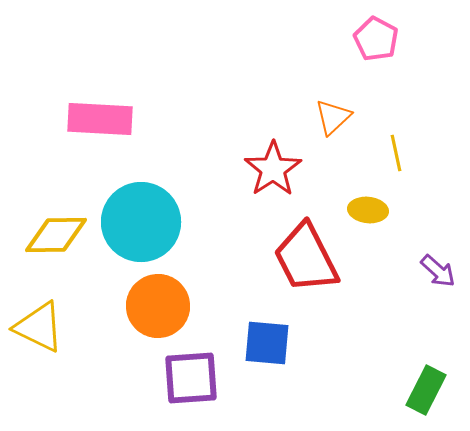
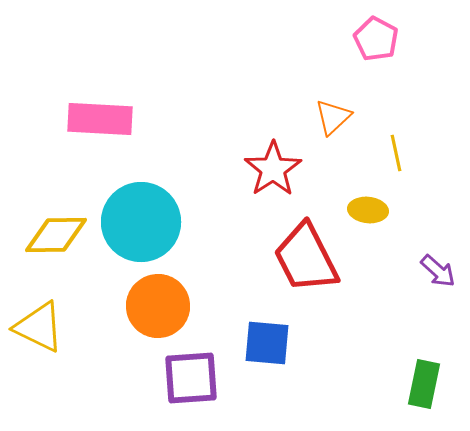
green rectangle: moved 2 px left, 6 px up; rotated 15 degrees counterclockwise
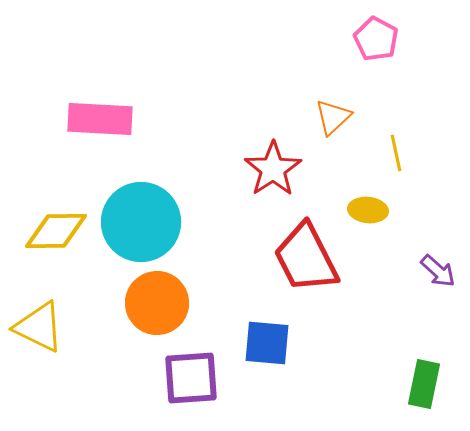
yellow diamond: moved 4 px up
orange circle: moved 1 px left, 3 px up
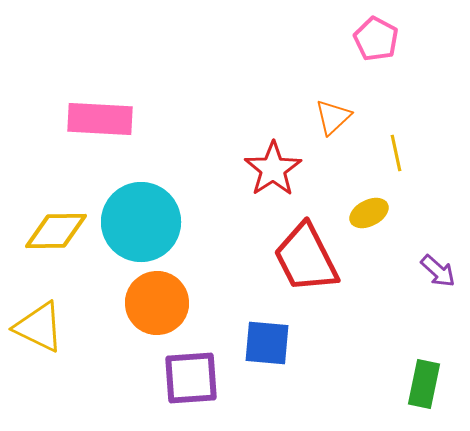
yellow ellipse: moved 1 px right, 3 px down; rotated 33 degrees counterclockwise
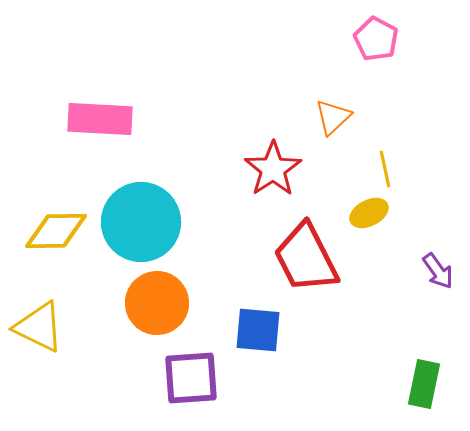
yellow line: moved 11 px left, 16 px down
purple arrow: rotated 12 degrees clockwise
blue square: moved 9 px left, 13 px up
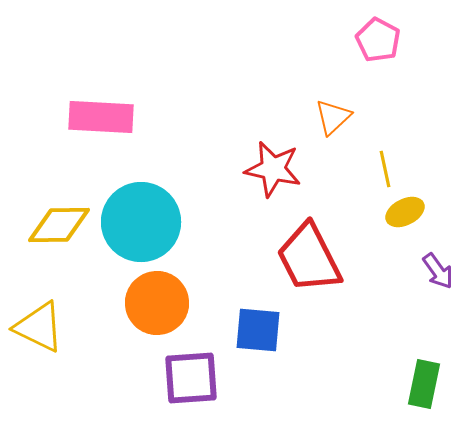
pink pentagon: moved 2 px right, 1 px down
pink rectangle: moved 1 px right, 2 px up
red star: rotated 26 degrees counterclockwise
yellow ellipse: moved 36 px right, 1 px up
yellow diamond: moved 3 px right, 6 px up
red trapezoid: moved 3 px right
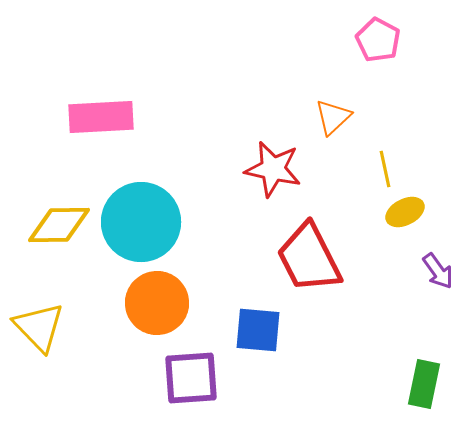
pink rectangle: rotated 6 degrees counterclockwise
yellow triangle: rotated 20 degrees clockwise
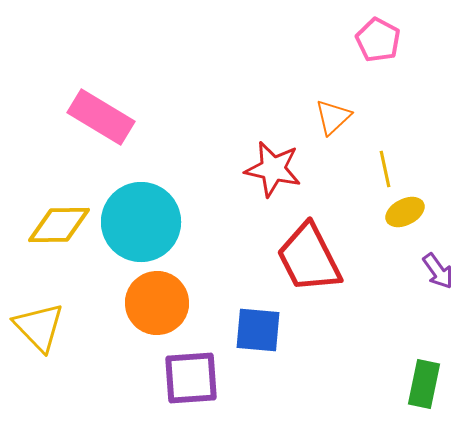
pink rectangle: rotated 34 degrees clockwise
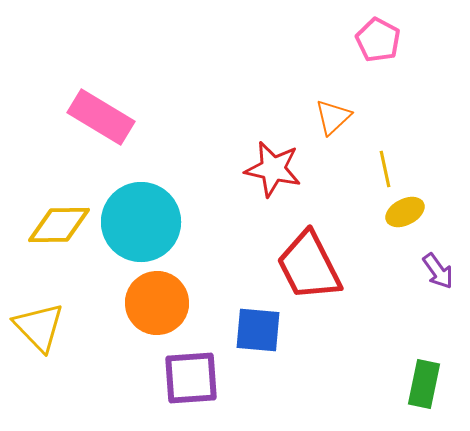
red trapezoid: moved 8 px down
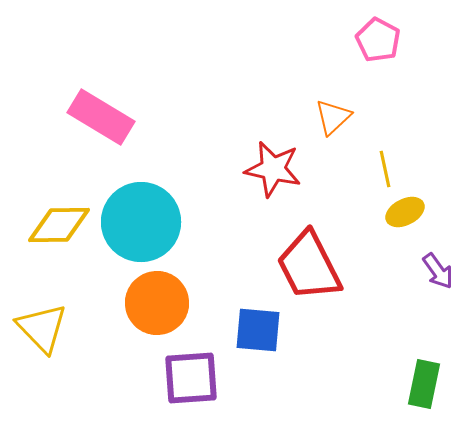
yellow triangle: moved 3 px right, 1 px down
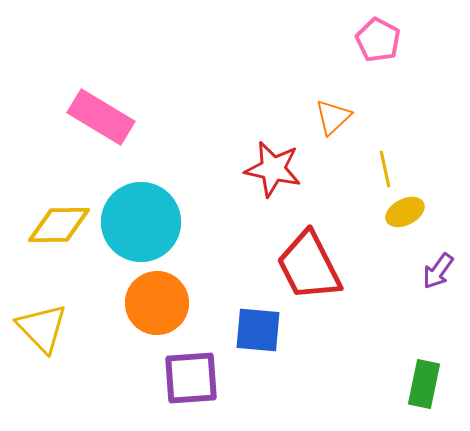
purple arrow: rotated 72 degrees clockwise
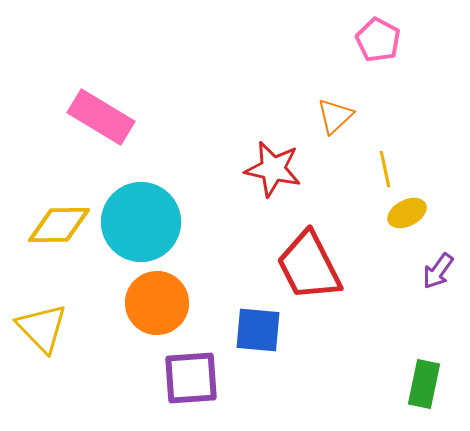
orange triangle: moved 2 px right, 1 px up
yellow ellipse: moved 2 px right, 1 px down
